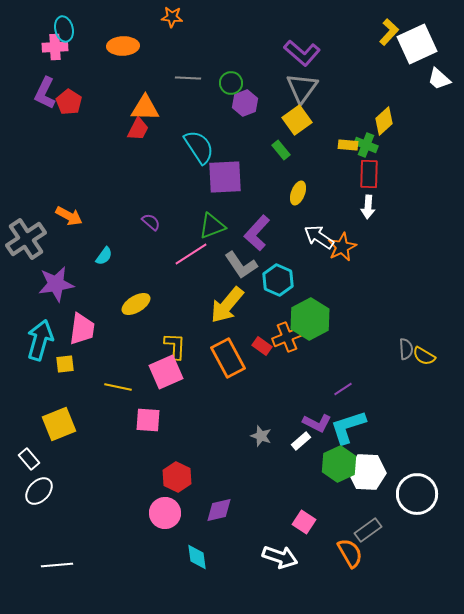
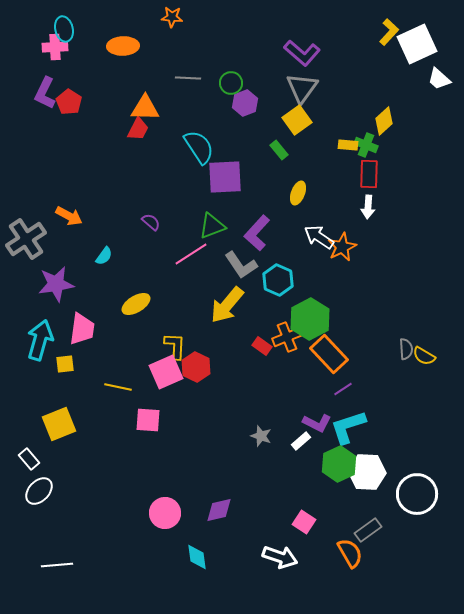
green rectangle at (281, 150): moved 2 px left
orange rectangle at (228, 358): moved 101 px right, 4 px up; rotated 15 degrees counterclockwise
red hexagon at (177, 477): moved 19 px right, 110 px up
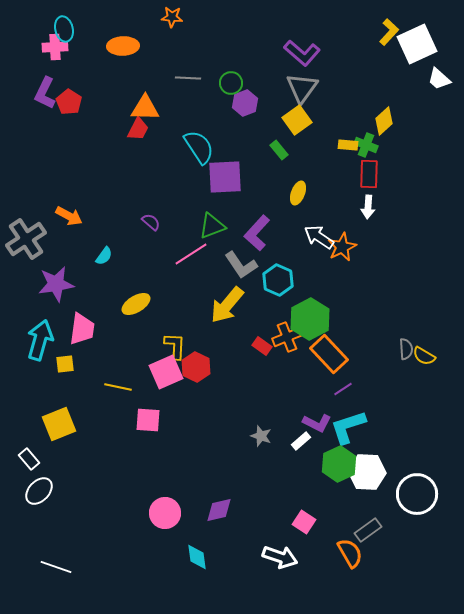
white line at (57, 565): moved 1 px left, 2 px down; rotated 24 degrees clockwise
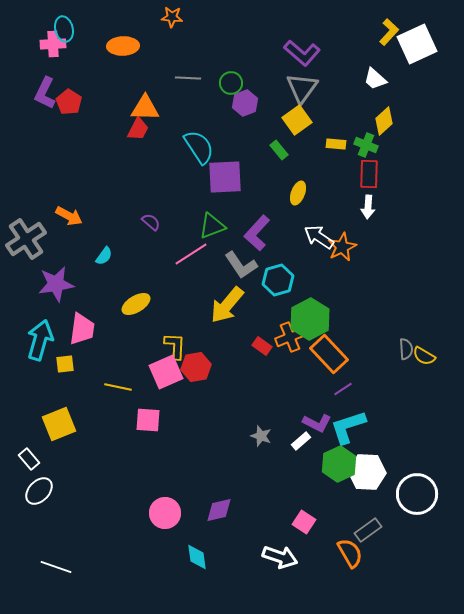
pink cross at (55, 47): moved 2 px left, 3 px up
white trapezoid at (439, 79): moved 64 px left
yellow rectangle at (348, 145): moved 12 px left, 1 px up
cyan hexagon at (278, 280): rotated 20 degrees clockwise
orange cross at (287, 337): moved 3 px right
red hexagon at (196, 367): rotated 24 degrees clockwise
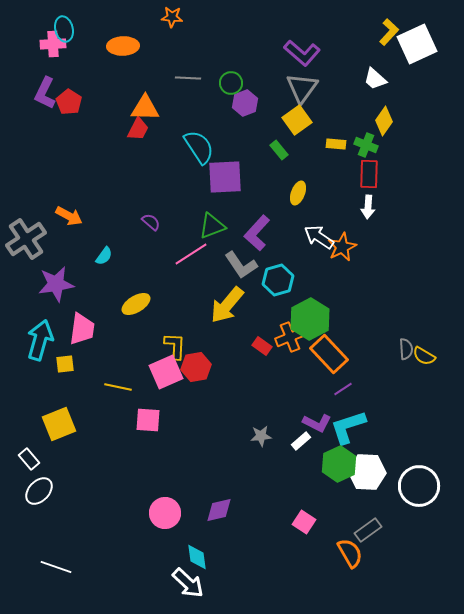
yellow diamond at (384, 121): rotated 12 degrees counterclockwise
gray star at (261, 436): rotated 25 degrees counterclockwise
white circle at (417, 494): moved 2 px right, 8 px up
white arrow at (280, 557): moved 92 px left, 26 px down; rotated 24 degrees clockwise
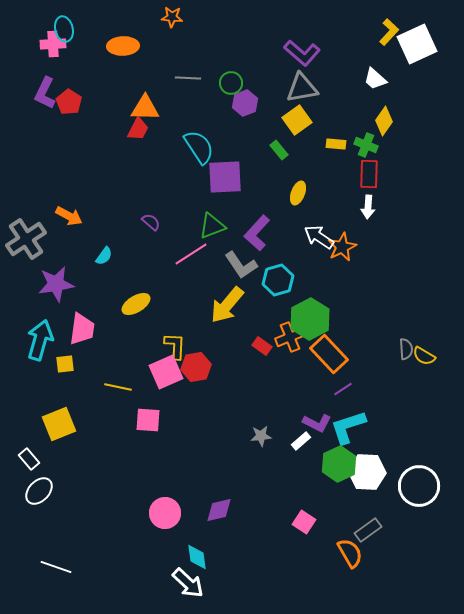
gray triangle at (302, 88): rotated 44 degrees clockwise
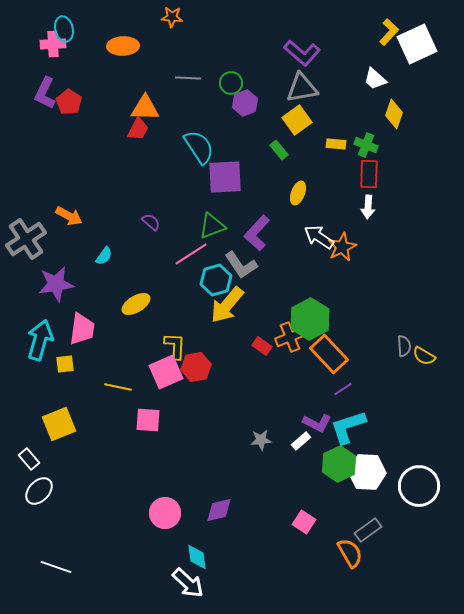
yellow diamond at (384, 121): moved 10 px right, 7 px up; rotated 16 degrees counterclockwise
cyan hexagon at (278, 280): moved 62 px left
gray semicircle at (406, 349): moved 2 px left, 3 px up
gray star at (261, 436): moved 4 px down
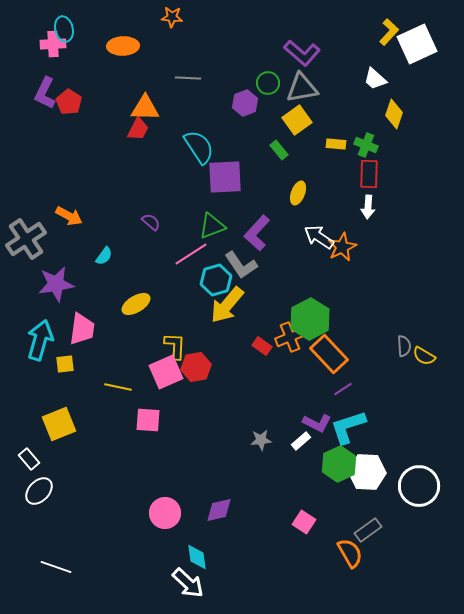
green circle at (231, 83): moved 37 px right
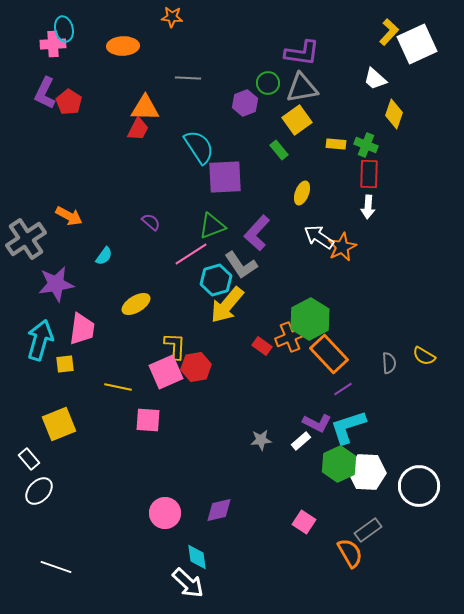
purple L-shape at (302, 53): rotated 33 degrees counterclockwise
yellow ellipse at (298, 193): moved 4 px right
gray semicircle at (404, 346): moved 15 px left, 17 px down
